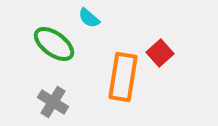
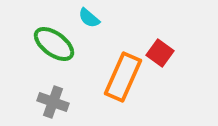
red square: rotated 12 degrees counterclockwise
orange rectangle: rotated 15 degrees clockwise
gray cross: rotated 12 degrees counterclockwise
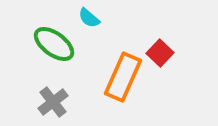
red square: rotated 8 degrees clockwise
gray cross: rotated 32 degrees clockwise
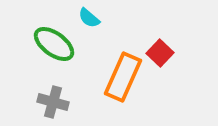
gray cross: rotated 36 degrees counterclockwise
